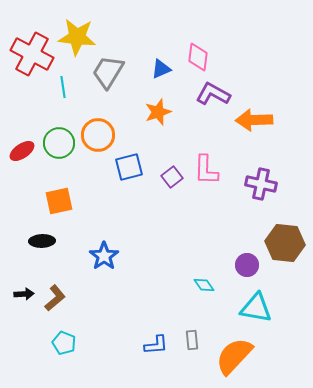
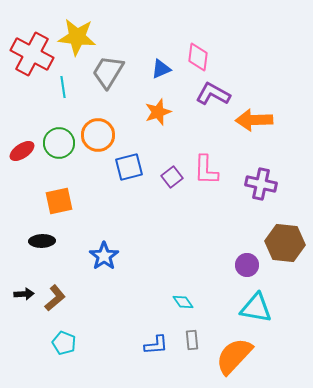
cyan diamond: moved 21 px left, 17 px down
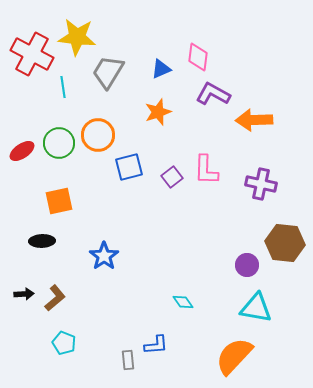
gray rectangle: moved 64 px left, 20 px down
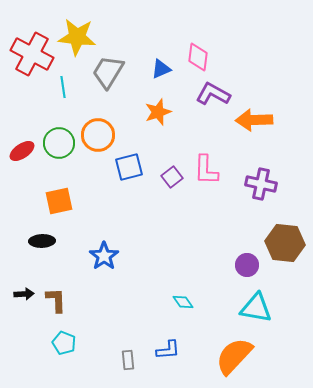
brown L-shape: moved 1 px right, 2 px down; rotated 52 degrees counterclockwise
blue L-shape: moved 12 px right, 5 px down
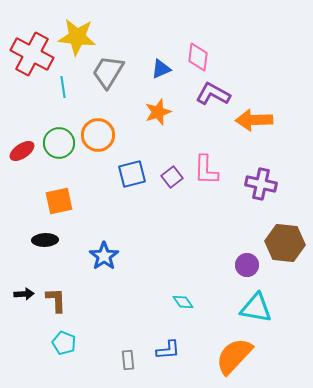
blue square: moved 3 px right, 7 px down
black ellipse: moved 3 px right, 1 px up
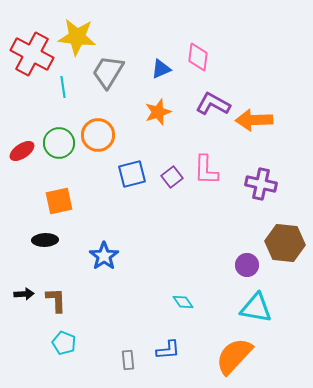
purple L-shape: moved 10 px down
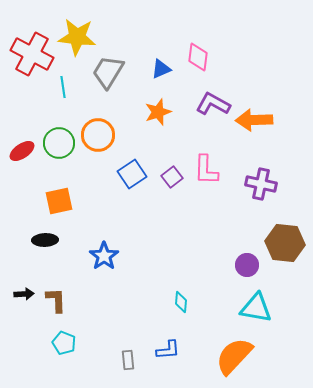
blue square: rotated 20 degrees counterclockwise
cyan diamond: moved 2 px left; rotated 40 degrees clockwise
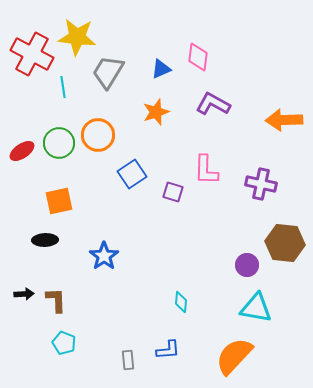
orange star: moved 2 px left
orange arrow: moved 30 px right
purple square: moved 1 px right, 15 px down; rotated 35 degrees counterclockwise
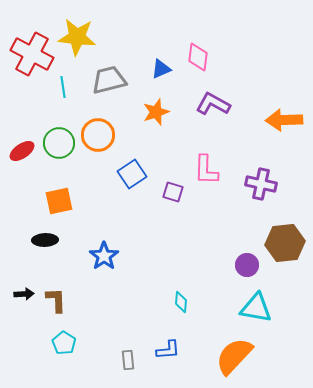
gray trapezoid: moved 1 px right, 8 px down; rotated 45 degrees clockwise
brown hexagon: rotated 12 degrees counterclockwise
cyan pentagon: rotated 10 degrees clockwise
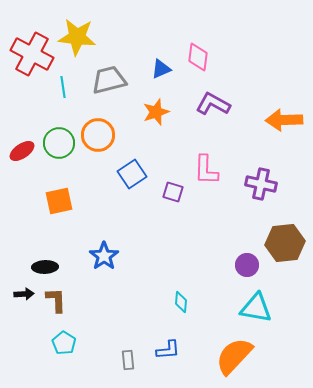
black ellipse: moved 27 px down
